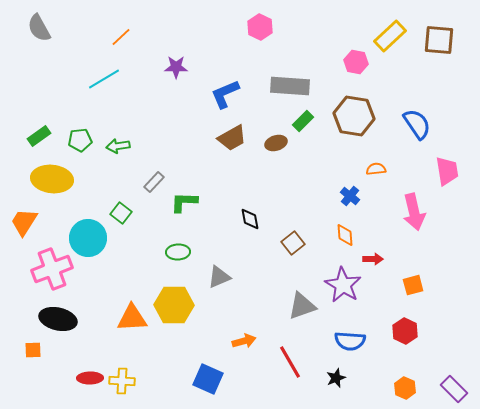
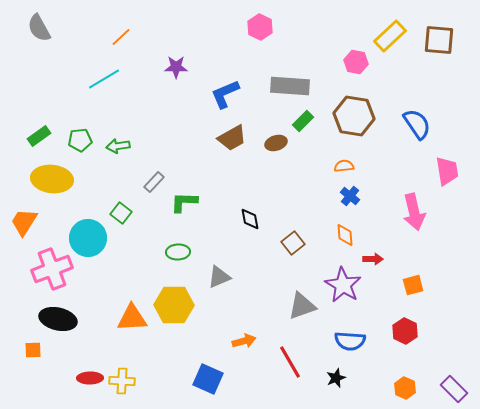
orange semicircle at (376, 169): moved 32 px left, 3 px up
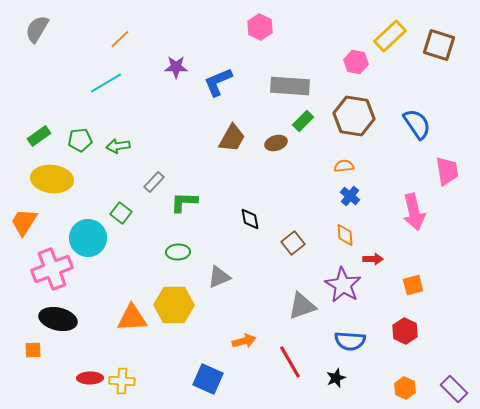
gray semicircle at (39, 28): moved 2 px left, 1 px down; rotated 60 degrees clockwise
orange line at (121, 37): moved 1 px left, 2 px down
brown square at (439, 40): moved 5 px down; rotated 12 degrees clockwise
cyan line at (104, 79): moved 2 px right, 4 px down
blue L-shape at (225, 94): moved 7 px left, 12 px up
brown trapezoid at (232, 138): rotated 32 degrees counterclockwise
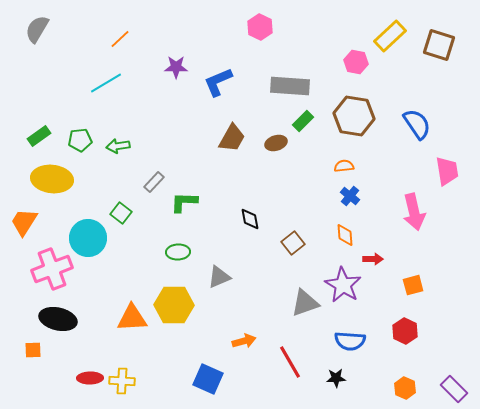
gray triangle at (302, 306): moved 3 px right, 3 px up
black star at (336, 378): rotated 18 degrees clockwise
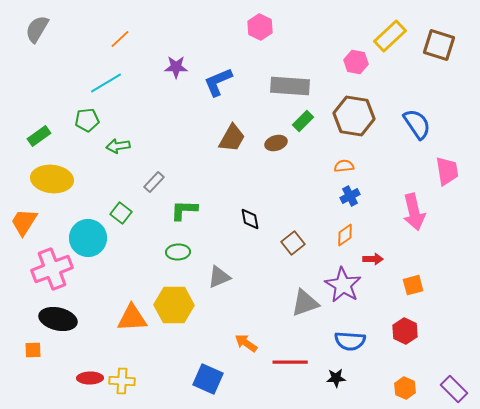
green pentagon at (80, 140): moved 7 px right, 20 px up
blue cross at (350, 196): rotated 24 degrees clockwise
green L-shape at (184, 202): moved 8 px down
orange diamond at (345, 235): rotated 60 degrees clockwise
orange arrow at (244, 341): moved 2 px right, 2 px down; rotated 130 degrees counterclockwise
red line at (290, 362): rotated 60 degrees counterclockwise
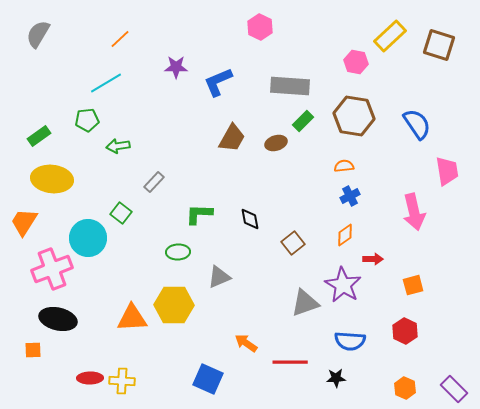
gray semicircle at (37, 29): moved 1 px right, 5 px down
green L-shape at (184, 210): moved 15 px right, 4 px down
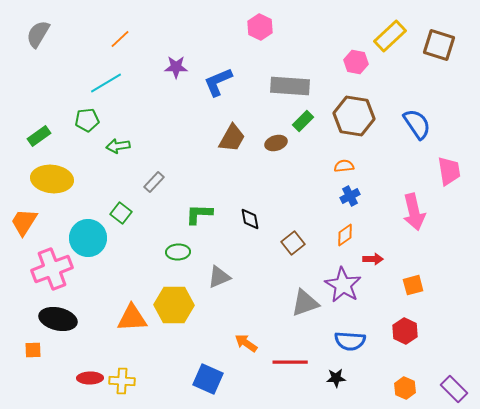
pink trapezoid at (447, 171): moved 2 px right
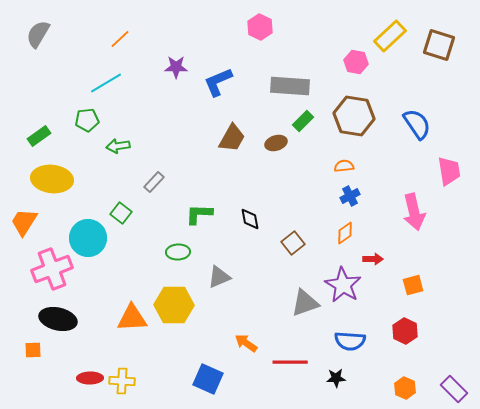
orange diamond at (345, 235): moved 2 px up
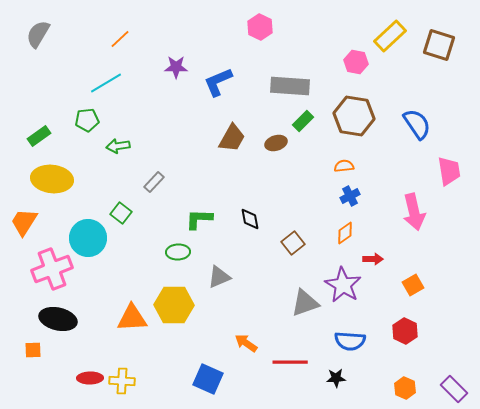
green L-shape at (199, 214): moved 5 px down
orange square at (413, 285): rotated 15 degrees counterclockwise
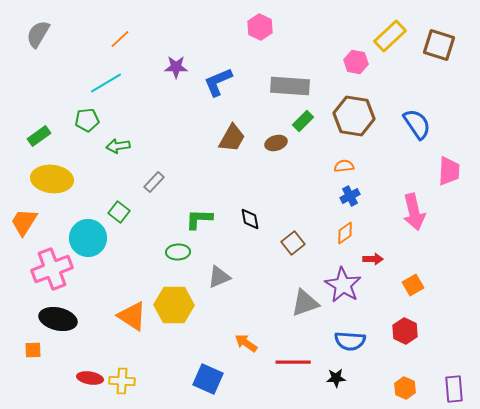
pink trapezoid at (449, 171): rotated 12 degrees clockwise
green square at (121, 213): moved 2 px left, 1 px up
orange triangle at (132, 318): moved 2 px up; rotated 36 degrees clockwise
red line at (290, 362): moved 3 px right
red ellipse at (90, 378): rotated 10 degrees clockwise
purple rectangle at (454, 389): rotated 40 degrees clockwise
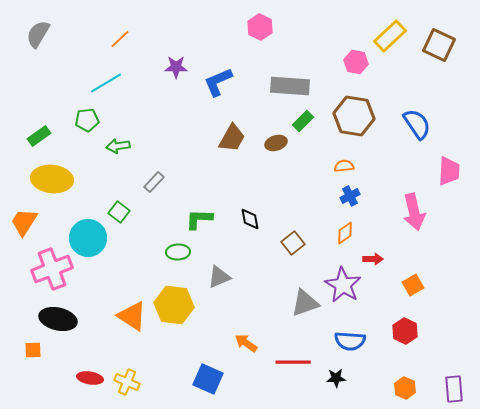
brown square at (439, 45): rotated 8 degrees clockwise
yellow hexagon at (174, 305): rotated 6 degrees clockwise
yellow cross at (122, 381): moved 5 px right, 1 px down; rotated 20 degrees clockwise
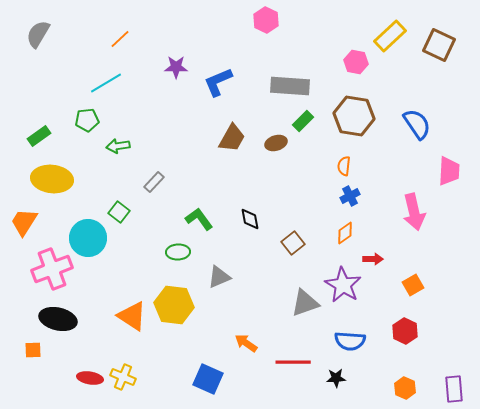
pink hexagon at (260, 27): moved 6 px right, 7 px up
orange semicircle at (344, 166): rotated 78 degrees counterclockwise
green L-shape at (199, 219): rotated 52 degrees clockwise
yellow cross at (127, 382): moved 4 px left, 5 px up
